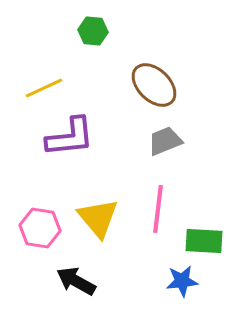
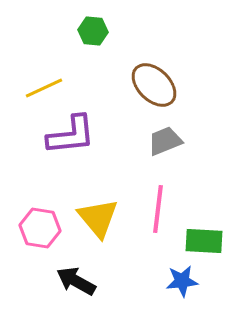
purple L-shape: moved 1 px right, 2 px up
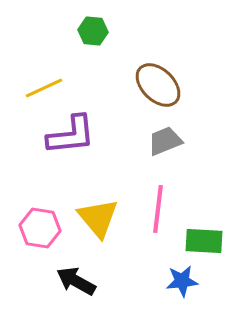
brown ellipse: moved 4 px right
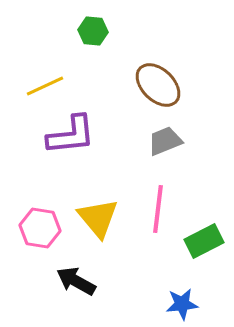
yellow line: moved 1 px right, 2 px up
green rectangle: rotated 30 degrees counterclockwise
blue star: moved 23 px down
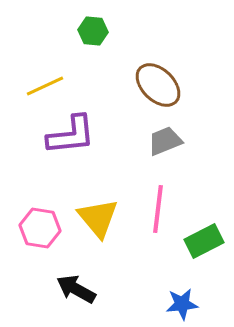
black arrow: moved 8 px down
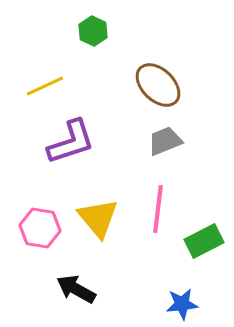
green hexagon: rotated 20 degrees clockwise
purple L-shape: moved 7 px down; rotated 12 degrees counterclockwise
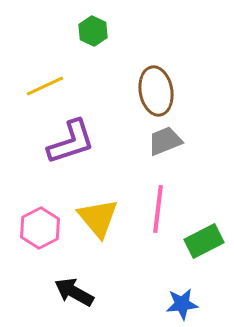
brown ellipse: moved 2 px left, 6 px down; rotated 36 degrees clockwise
pink hexagon: rotated 24 degrees clockwise
black arrow: moved 2 px left, 3 px down
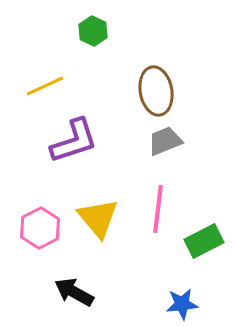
purple L-shape: moved 3 px right, 1 px up
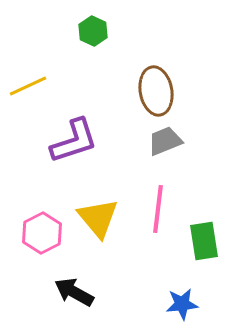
yellow line: moved 17 px left
pink hexagon: moved 2 px right, 5 px down
green rectangle: rotated 72 degrees counterclockwise
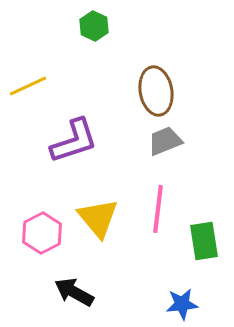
green hexagon: moved 1 px right, 5 px up
